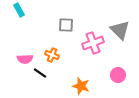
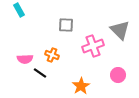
pink cross: moved 3 px down
orange star: rotated 24 degrees clockwise
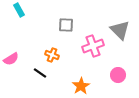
pink semicircle: moved 14 px left; rotated 28 degrees counterclockwise
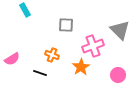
cyan rectangle: moved 6 px right
pink semicircle: moved 1 px right
black line: rotated 16 degrees counterclockwise
orange star: moved 19 px up
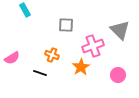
pink semicircle: moved 1 px up
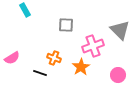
orange cross: moved 2 px right, 3 px down
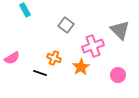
gray square: rotated 35 degrees clockwise
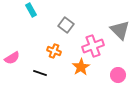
cyan rectangle: moved 6 px right
orange cross: moved 7 px up
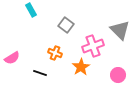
orange cross: moved 1 px right, 2 px down
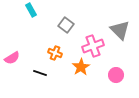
pink circle: moved 2 px left
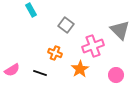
pink semicircle: moved 12 px down
orange star: moved 1 px left, 2 px down
